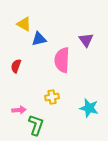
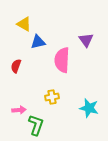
blue triangle: moved 1 px left, 3 px down
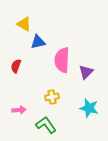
purple triangle: moved 32 px down; rotated 21 degrees clockwise
green L-shape: moved 10 px right; rotated 55 degrees counterclockwise
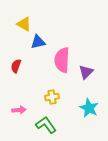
cyan star: rotated 12 degrees clockwise
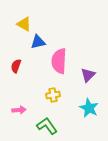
pink semicircle: moved 3 px left, 1 px down
purple triangle: moved 2 px right, 3 px down
yellow cross: moved 1 px right, 2 px up
green L-shape: moved 1 px right, 1 px down
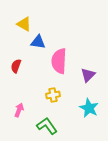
blue triangle: rotated 21 degrees clockwise
pink arrow: rotated 64 degrees counterclockwise
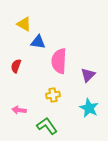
pink arrow: rotated 104 degrees counterclockwise
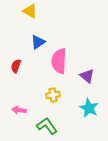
yellow triangle: moved 6 px right, 13 px up
blue triangle: rotated 42 degrees counterclockwise
purple triangle: moved 1 px left, 1 px down; rotated 35 degrees counterclockwise
